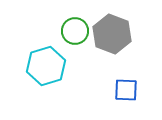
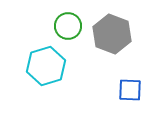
green circle: moved 7 px left, 5 px up
blue square: moved 4 px right
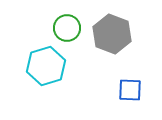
green circle: moved 1 px left, 2 px down
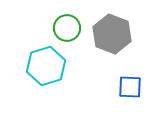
blue square: moved 3 px up
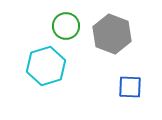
green circle: moved 1 px left, 2 px up
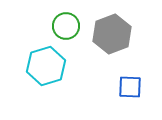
gray hexagon: rotated 18 degrees clockwise
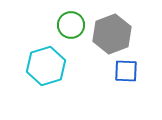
green circle: moved 5 px right, 1 px up
blue square: moved 4 px left, 16 px up
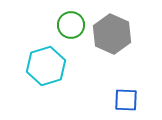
gray hexagon: rotated 15 degrees counterclockwise
blue square: moved 29 px down
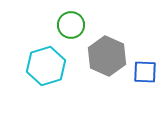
gray hexagon: moved 5 px left, 22 px down
blue square: moved 19 px right, 28 px up
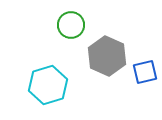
cyan hexagon: moved 2 px right, 19 px down
blue square: rotated 15 degrees counterclockwise
